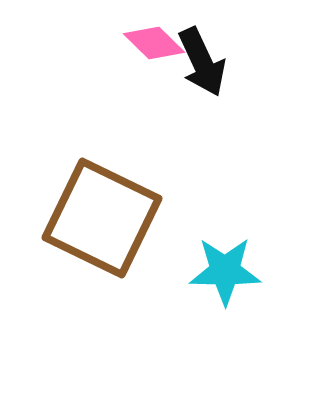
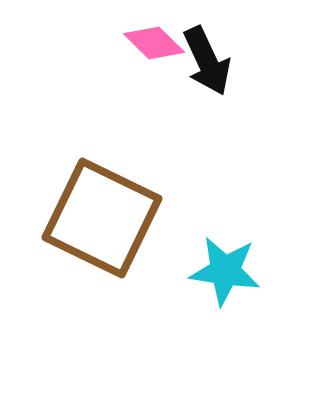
black arrow: moved 5 px right, 1 px up
cyan star: rotated 8 degrees clockwise
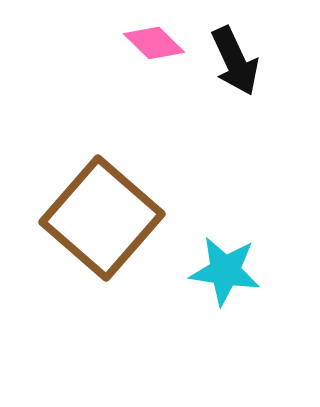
black arrow: moved 28 px right
brown square: rotated 15 degrees clockwise
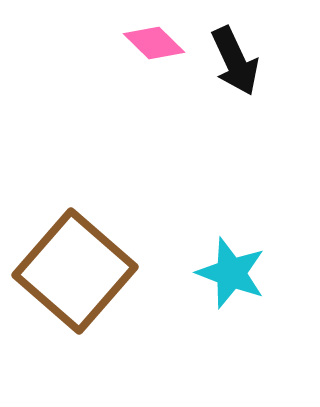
brown square: moved 27 px left, 53 px down
cyan star: moved 6 px right, 2 px down; rotated 12 degrees clockwise
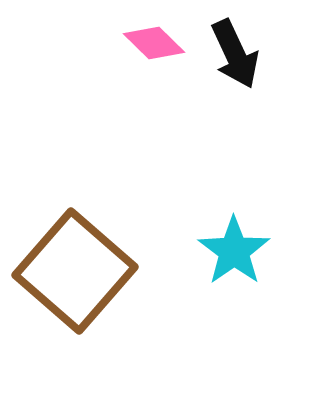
black arrow: moved 7 px up
cyan star: moved 3 px right, 22 px up; rotated 16 degrees clockwise
